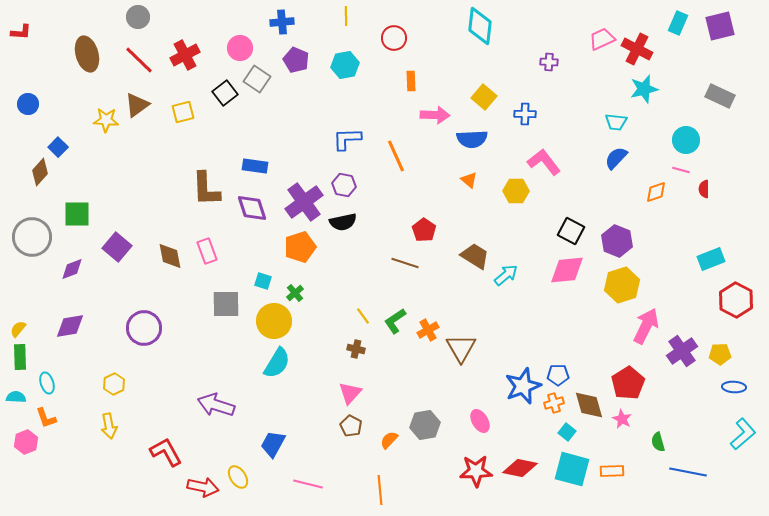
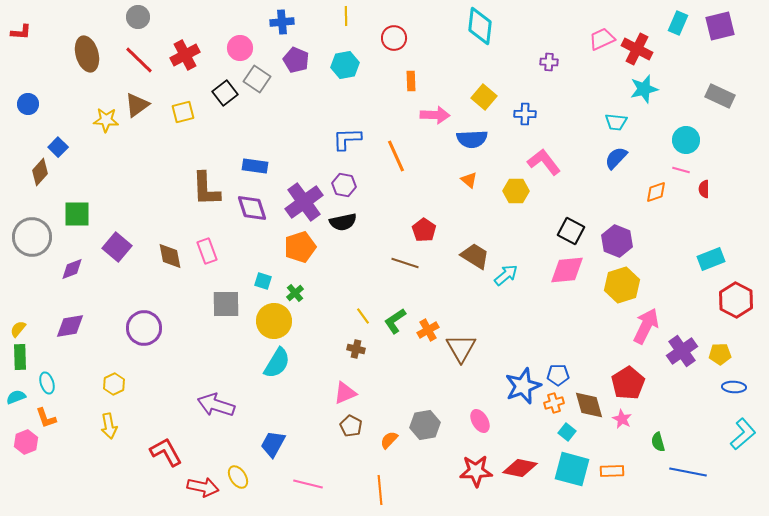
pink triangle at (350, 393): moved 5 px left; rotated 25 degrees clockwise
cyan semicircle at (16, 397): rotated 24 degrees counterclockwise
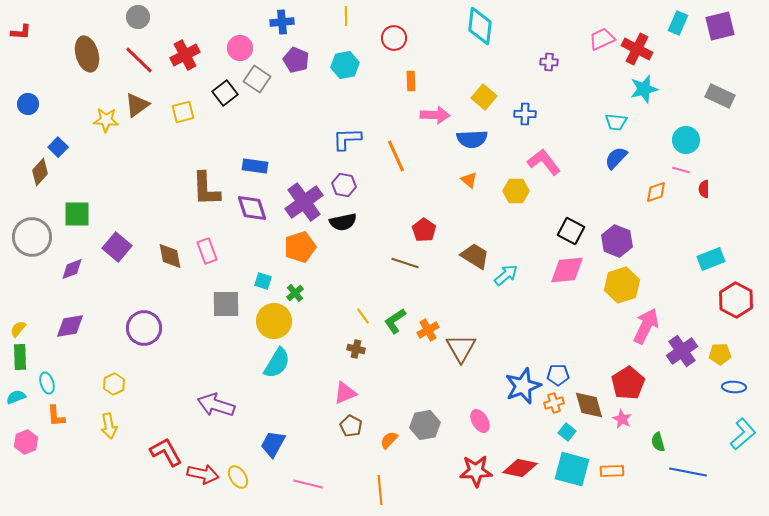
orange L-shape at (46, 418): moved 10 px right, 2 px up; rotated 15 degrees clockwise
red arrow at (203, 487): moved 13 px up
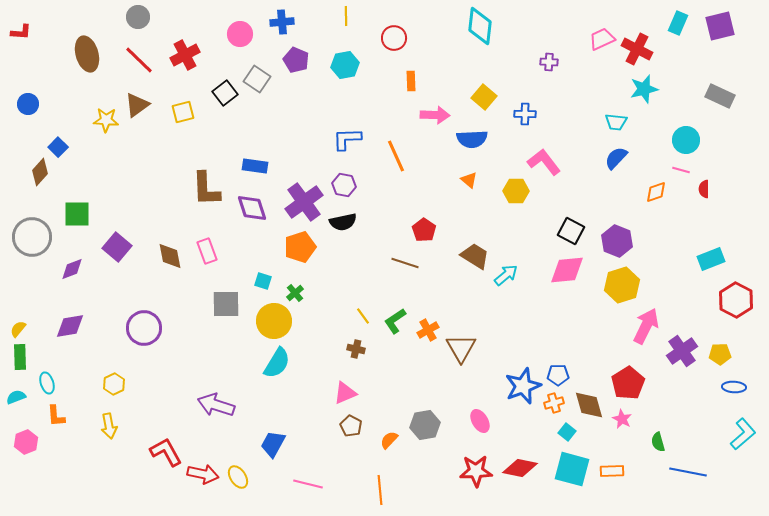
pink circle at (240, 48): moved 14 px up
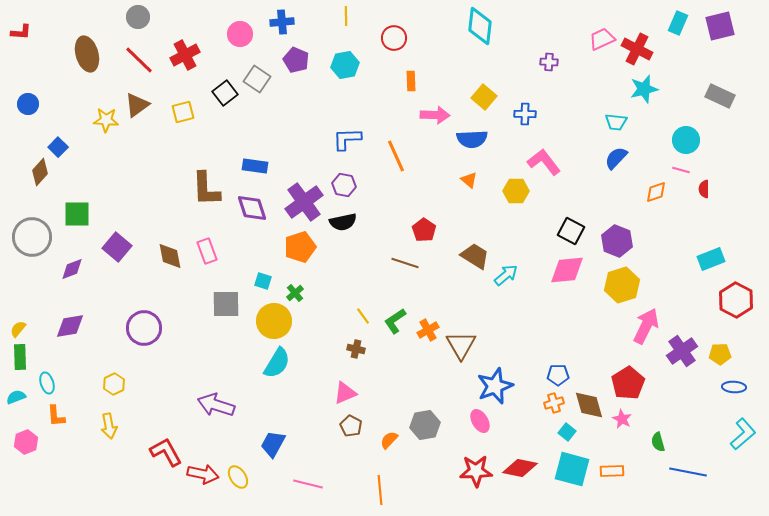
brown triangle at (461, 348): moved 3 px up
blue star at (523, 386): moved 28 px left
